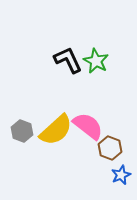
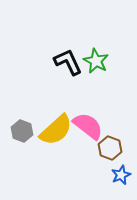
black L-shape: moved 2 px down
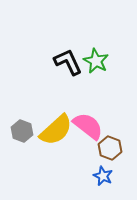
blue star: moved 18 px left, 1 px down; rotated 24 degrees counterclockwise
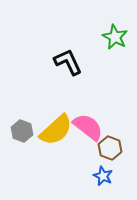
green star: moved 19 px right, 24 px up
pink semicircle: moved 1 px down
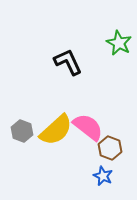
green star: moved 4 px right, 6 px down
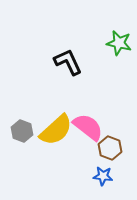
green star: rotated 15 degrees counterclockwise
blue star: rotated 18 degrees counterclockwise
